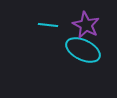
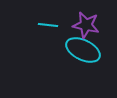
purple star: rotated 16 degrees counterclockwise
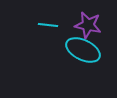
purple star: moved 2 px right
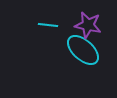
cyan ellipse: rotated 16 degrees clockwise
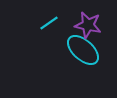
cyan line: moved 1 px right, 2 px up; rotated 42 degrees counterclockwise
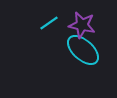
purple star: moved 6 px left
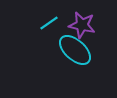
cyan ellipse: moved 8 px left
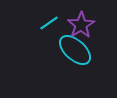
purple star: moved 1 px left; rotated 28 degrees clockwise
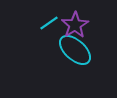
purple star: moved 6 px left
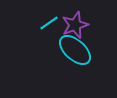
purple star: rotated 12 degrees clockwise
